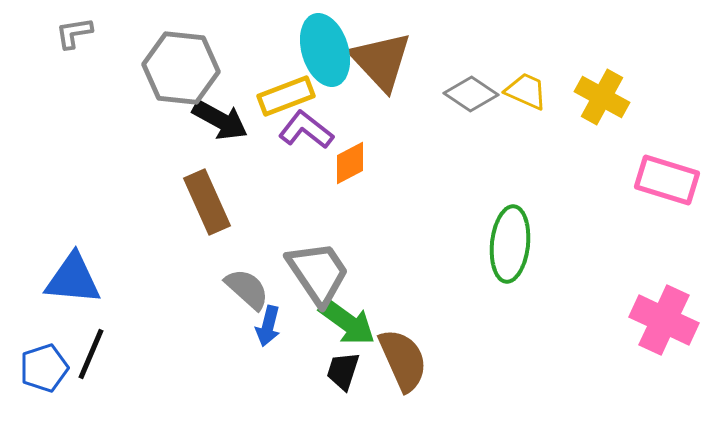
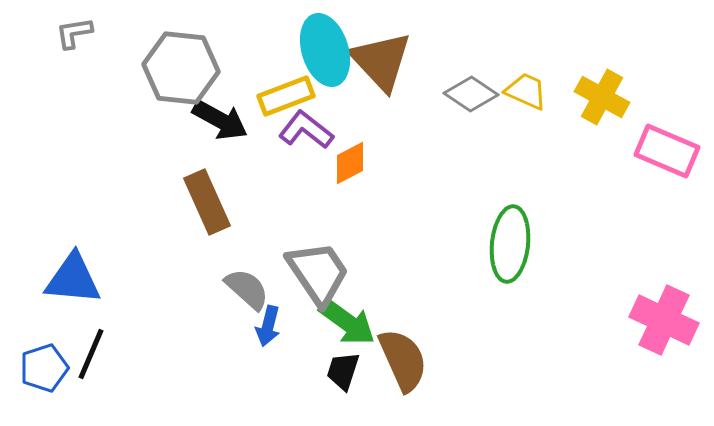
pink rectangle: moved 29 px up; rotated 6 degrees clockwise
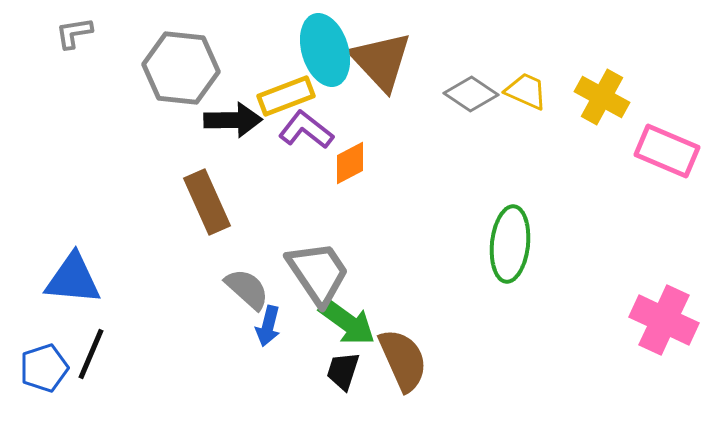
black arrow: moved 13 px right; rotated 30 degrees counterclockwise
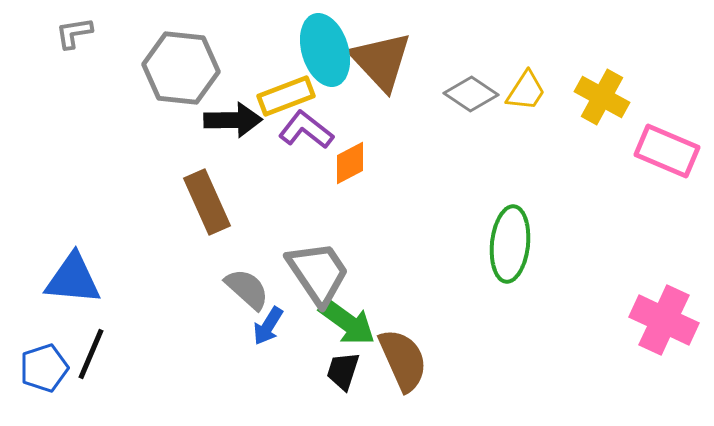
yellow trapezoid: rotated 99 degrees clockwise
blue arrow: rotated 18 degrees clockwise
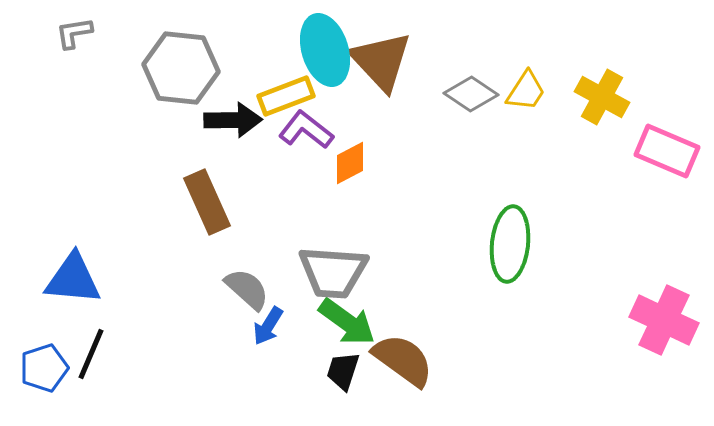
gray trapezoid: moved 15 px right, 1 px up; rotated 128 degrees clockwise
brown semicircle: rotated 30 degrees counterclockwise
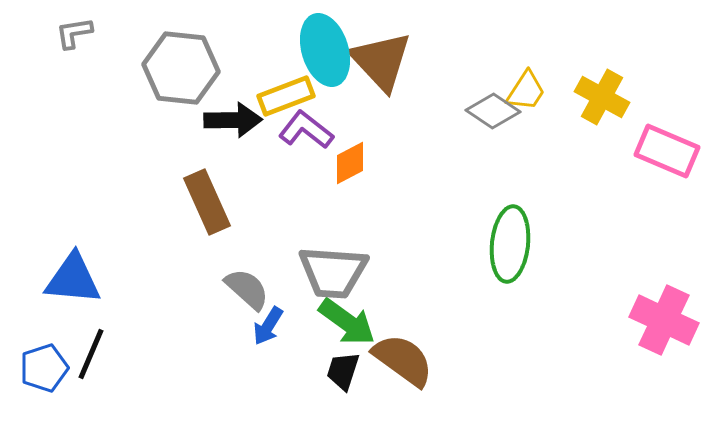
gray diamond: moved 22 px right, 17 px down
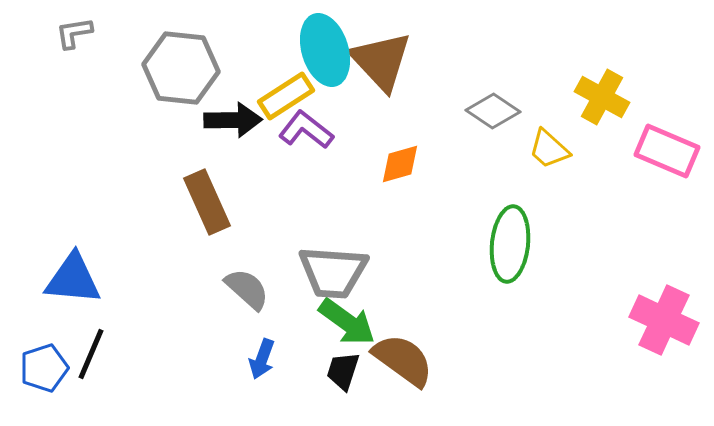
yellow trapezoid: moved 23 px right, 58 px down; rotated 99 degrees clockwise
yellow rectangle: rotated 12 degrees counterclockwise
orange diamond: moved 50 px right, 1 px down; rotated 12 degrees clockwise
blue arrow: moved 6 px left, 33 px down; rotated 12 degrees counterclockwise
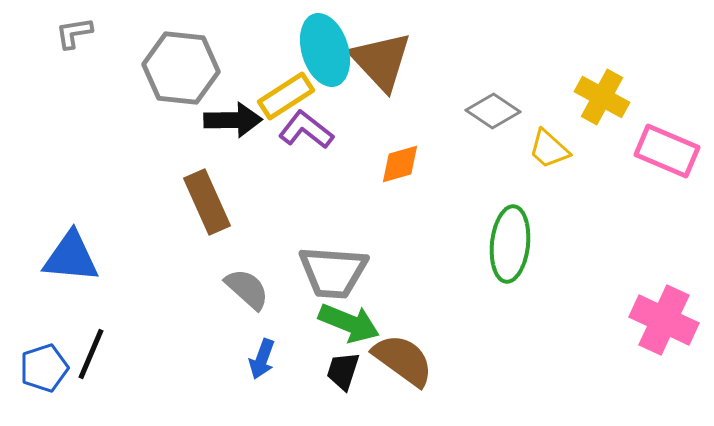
blue triangle: moved 2 px left, 22 px up
green arrow: moved 2 px right, 1 px down; rotated 14 degrees counterclockwise
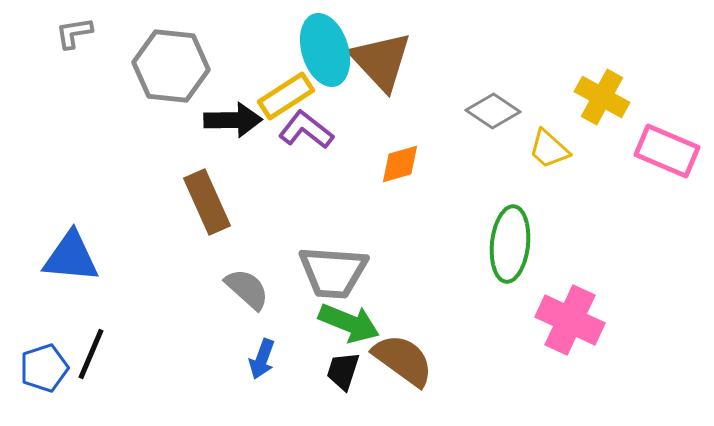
gray hexagon: moved 10 px left, 2 px up
pink cross: moved 94 px left
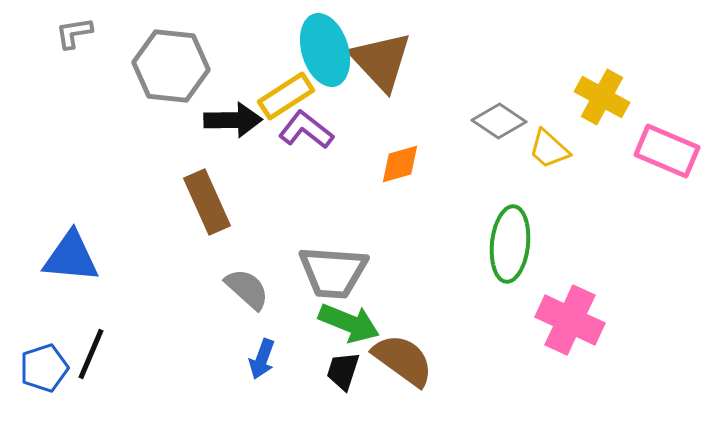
gray diamond: moved 6 px right, 10 px down
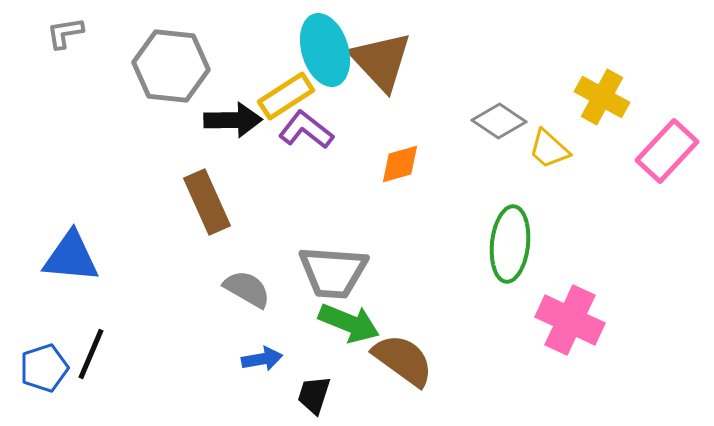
gray L-shape: moved 9 px left
pink rectangle: rotated 70 degrees counterclockwise
gray semicircle: rotated 12 degrees counterclockwise
blue arrow: rotated 120 degrees counterclockwise
black trapezoid: moved 29 px left, 24 px down
